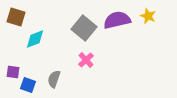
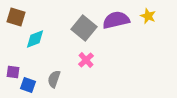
purple semicircle: moved 1 px left
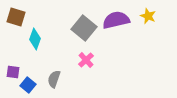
cyan diamond: rotated 50 degrees counterclockwise
blue square: rotated 21 degrees clockwise
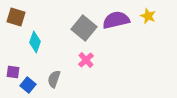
cyan diamond: moved 3 px down
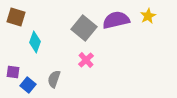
yellow star: rotated 21 degrees clockwise
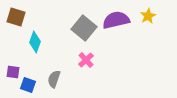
blue square: rotated 21 degrees counterclockwise
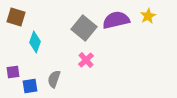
purple square: rotated 16 degrees counterclockwise
blue square: moved 2 px right, 1 px down; rotated 28 degrees counterclockwise
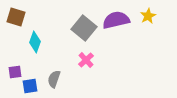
purple square: moved 2 px right
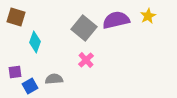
gray semicircle: rotated 66 degrees clockwise
blue square: rotated 21 degrees counterclockwise
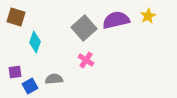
gray square: rotated 10 degrees clockwise
pink cross: rotated 14 degrees counterclockwise
